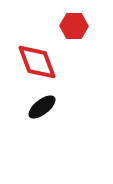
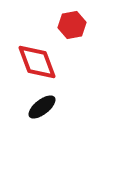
red hexagon: moved 2 px left, 1 px up; rotated 12 degrees counterclockwise
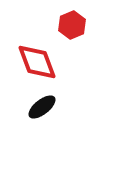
red hexagon: rotated 12 degrees counterclockwise
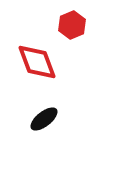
black ellipse: moved 2 px right, 12 px down
